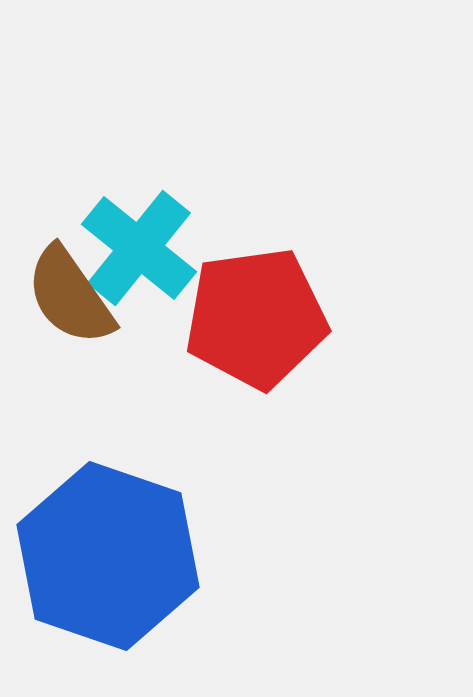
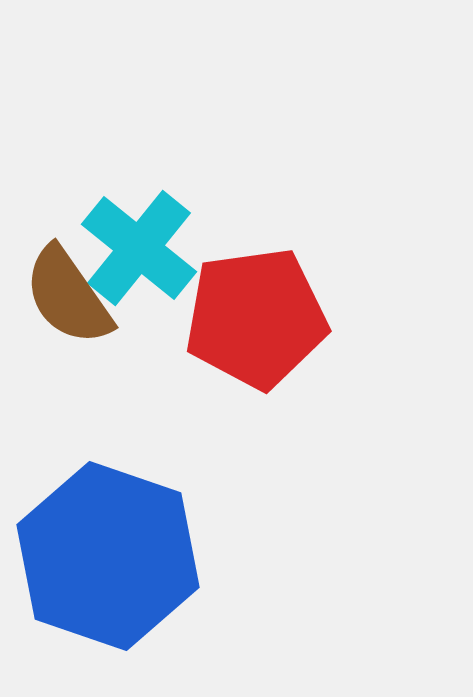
brown semicircle: moved 2 px left
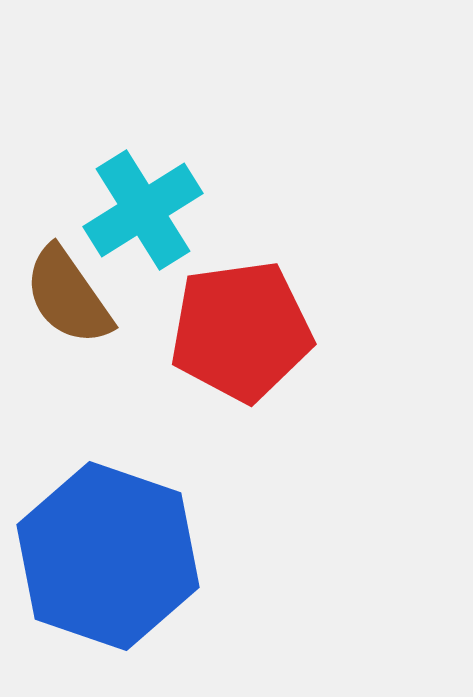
cyan cross: moved 4 px right, 38 px up; rotated 19 degrees clockwise
red pentagon: moved 15 px left, 13 px down
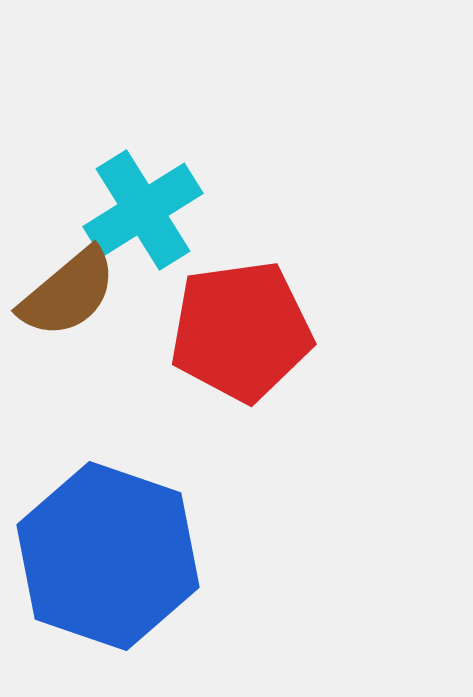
brown semicircle: moved 3 px up; rotated 95 degrees counterclockwise
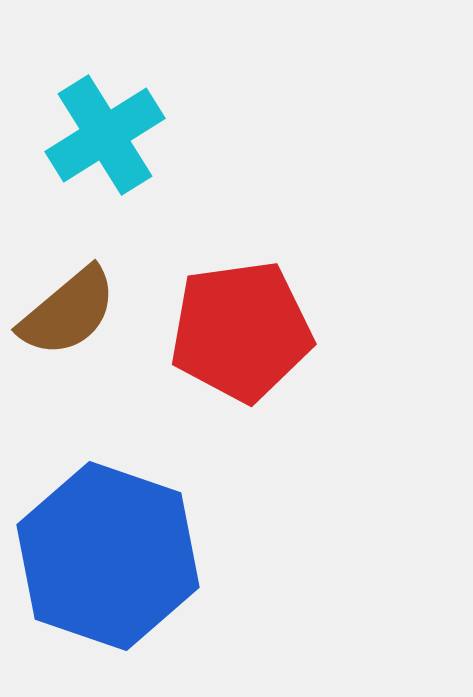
cyan cross: moved 38 px left, 75 px up
brown semicircle: moved 19 px down
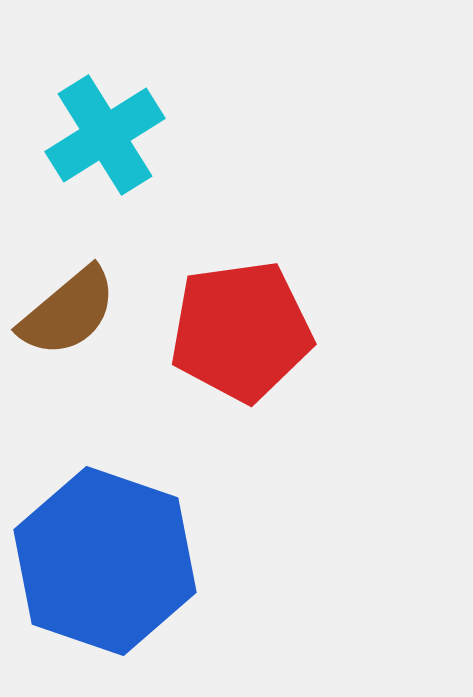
blue hexagon: moved 3 px left, 5 px down
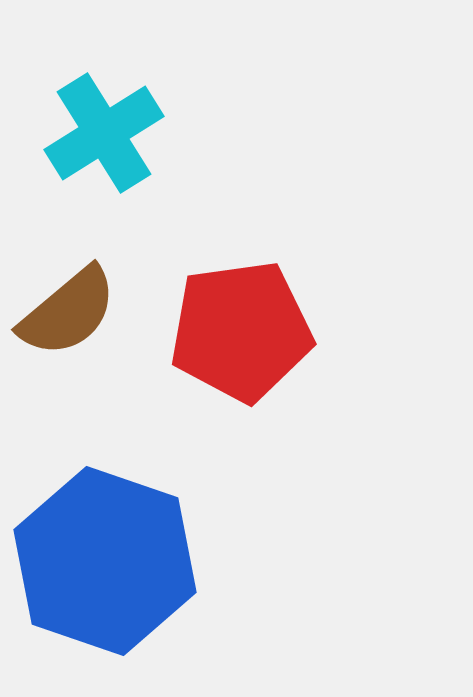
cyan cross: moved 1 px left, 2 px up
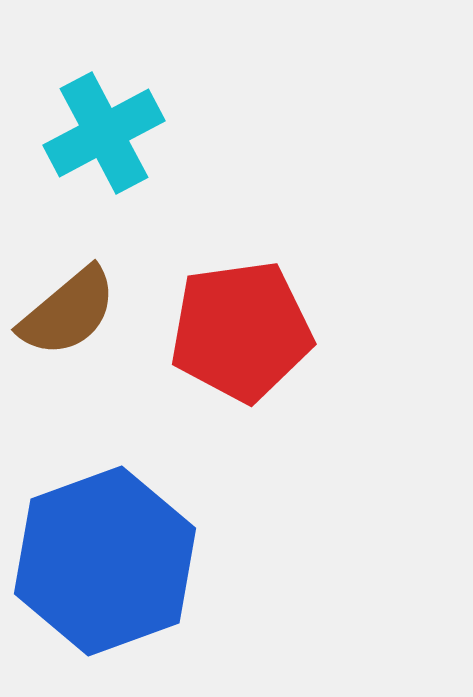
cyan cross: rotated 4 degrees clockwise
blue hexagon: rotated 21 degrees clockwise
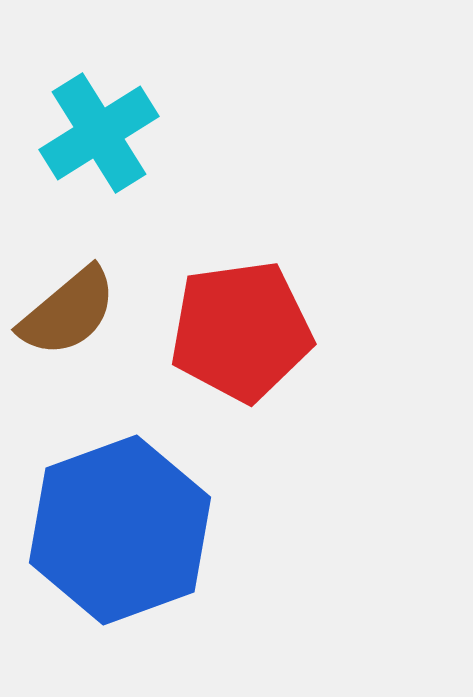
cyan cross: moved 5 px left; rotated 4 degrees counterclockwise
blue hexagon: moved 15 px right, 31 px up
